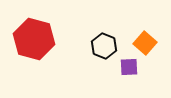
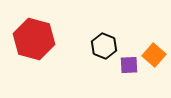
orange square: moved 9 px right, 12 px down
purple square: moved 2 px up
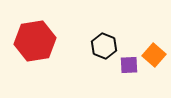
red hexagon: moved 1 px right, 2 px down; rotated 24 degrees counterclockwise
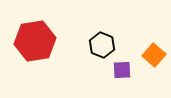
black hexagon: moved 2 px left, 1 px up
purple square: moved 7 px left, 5 px down
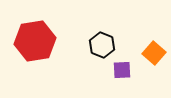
orange square: moved 2 px up
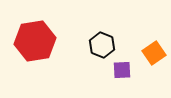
orange square: rotated 15 degrees clockwise
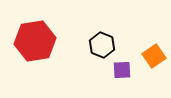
orange square: moved 3 px down
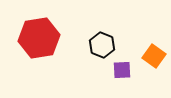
red hexagon: moved 4 px right, 3 px up
orange square: rotated 20 degrees counterclockwise
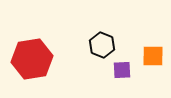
red hexagon: moved 7 px left, 21 px down
orange square: moved 1 px left; rotated 35 degrees counterclockwise
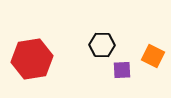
black hexagon: rotated 20 degrees counterclockwise
orange square: rotated 25 degrees clockwise
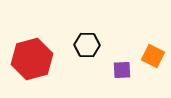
black hexagon: moved 15 px left
red hexagon: rotated 6 degrees counterclockwise
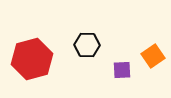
orange square: rotated 30 degrees clockwise
